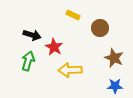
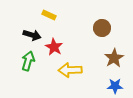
yellow rectangle: moved 24 px left
brown circle: moved 2 px right
brown star: rotated 18 degrees clockwise
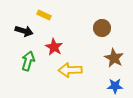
yellow rectangle: moved 5 px left
black arrow: moved 8 px left, 4 px up
brown star: rotated 12 degrees counterclockwise
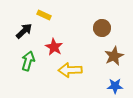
black arrow: rotated 60 degrees counterclockwise
brown star: moved 2 px up; rotated 18 degrees clockwise
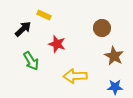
black arrow: moved 1 px left, 2 px up
red star: moved 3 px right, 3 px up; rotated 12 degrees counterclockwise
brown star: rotated 18 degrees counterclockwise
green arrow: moved 3 px right; rotated 132 degrees clockwise
yellow arrow: moved 5 px right, 6 px down
blue star: moved 1 px down
